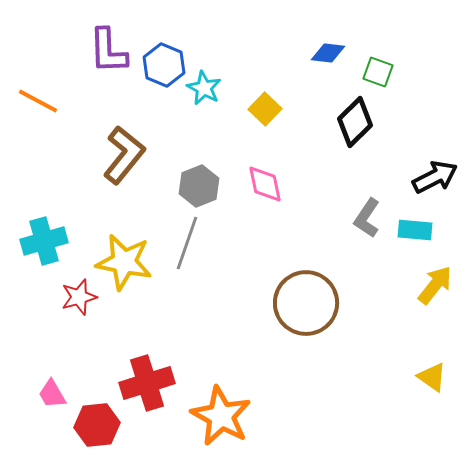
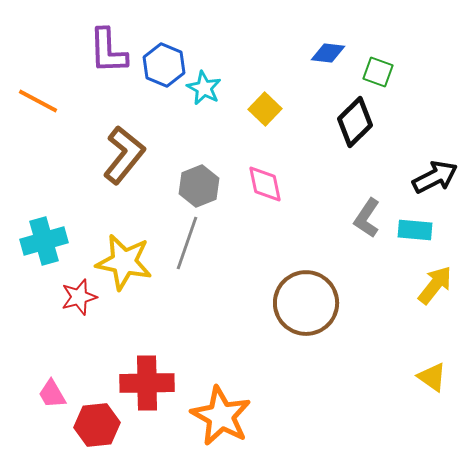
red cross: rotated 16 degrees clockwise
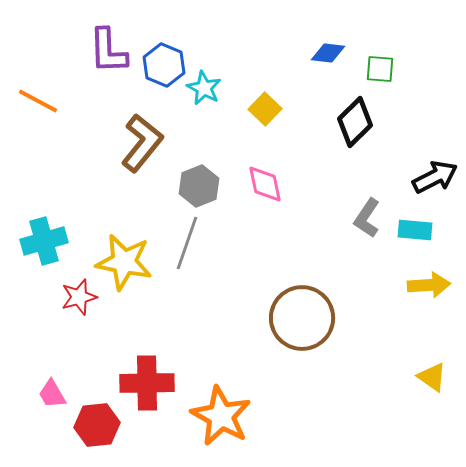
green square: moved 2 px right, 3 px up; rotated 16 degrees counterclockwise
brown L-shape: moved 18 px right, 12 px up
yellow arrow: moved 6 px left; rotated 48 degrees clockwise
brown circle: moved 4 px left, 15 px down
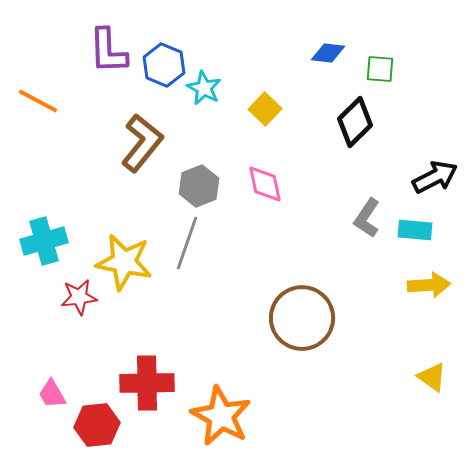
red star: rotated 9 degrees clockwise
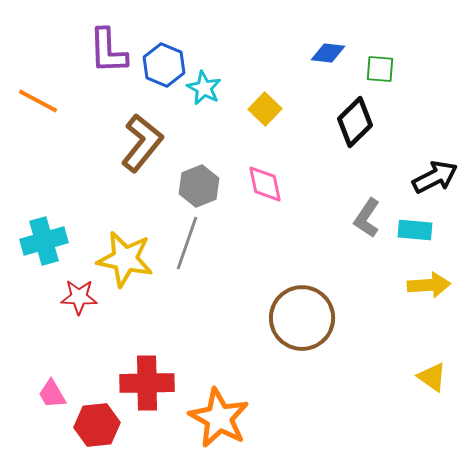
yellow star: moved 1 px right, 3 px up
red star: rotated 9 degrees clockwise
orange star: moved 2 px left, 2 px down
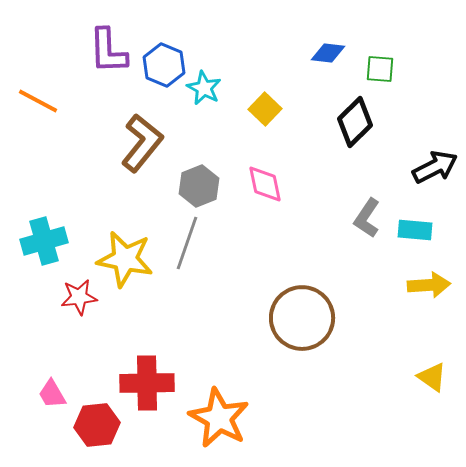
black arrow: moved 10 px up
red star: rotated 9 degrees counterclockwise
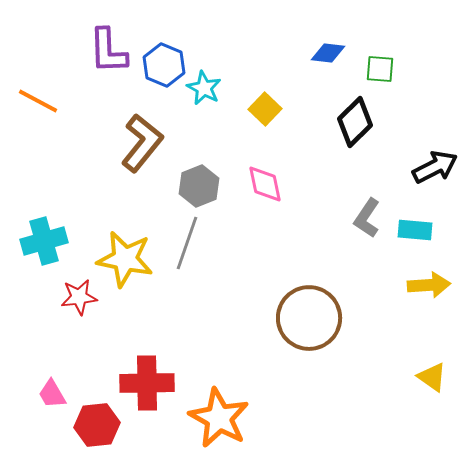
brown circle: moved 7 px right
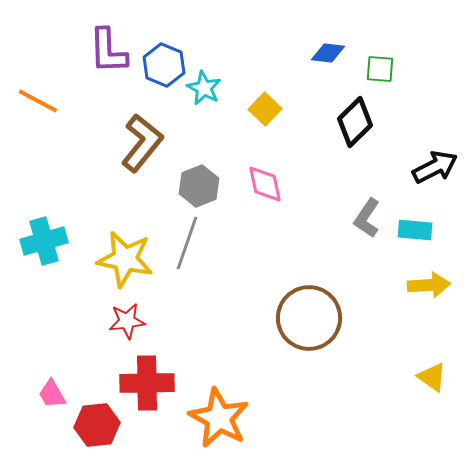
red star: moved 48 px right, 24 px down
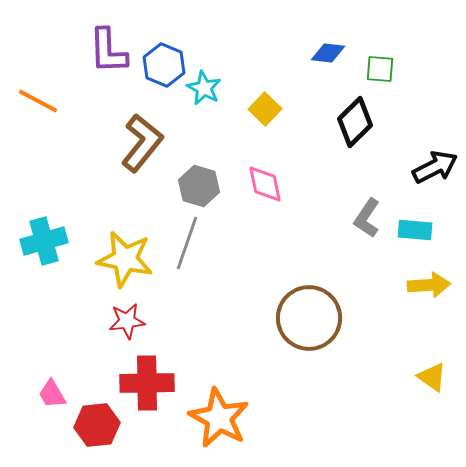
gray hexagon: rotated 21 degrees counterclockwise
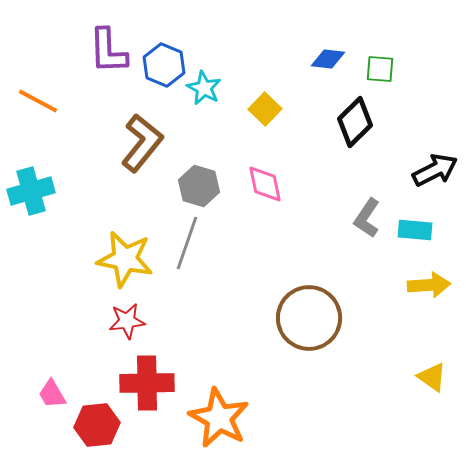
blue diamond: moved 6 px down
black arrow: moved 3 px down
cyan cross: moved 13 px left, 50 px up
